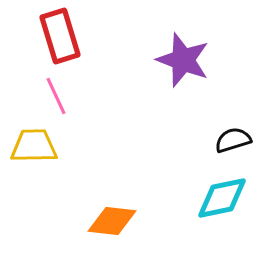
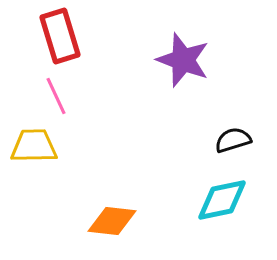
cyan diamond: moved 2 px down
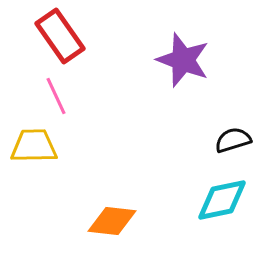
red rectangle: rotated 18 degrees counterclockwise
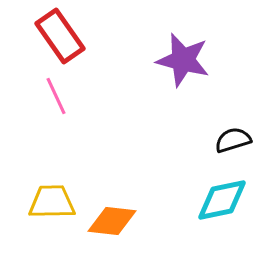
purple star: rotated 6 degrees counterclockwise
yellow trapezoid: moved 18 px right, 56 px down
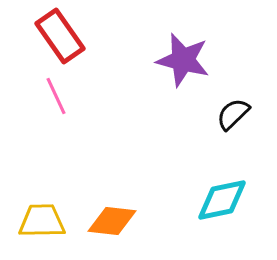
black semicircle: moved 26 px up; rotated 27 degrees counterclockwise
yellow trapezoid: moved 10 px left, 19 px down
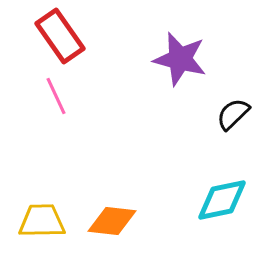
purple star: moved 3 px left, 1 px up
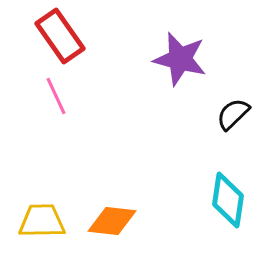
cyan diamond: moved 6 px right; rotated 70 degrees counterclockwise
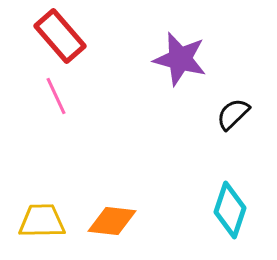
red rectangle: rotated 6 degrees counterclockwise
cyan diamond: moved 2 px right, 10 px down; rotated 10 degrees clockwise
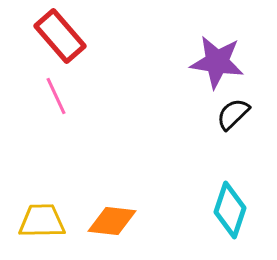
purple star: moved 37 px right, 3 px down; rotated 6 degrees counterclockwise
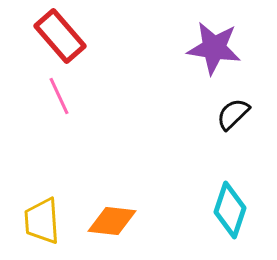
purple star: moved 3 px left, 14 px up
pink line: moved 3 px right
yellow trapezoid: rotated 93 degrees counterclockwise
